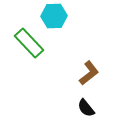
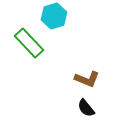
cyan hexagon: rotated 15 degrees counterclockwise
brown L-shape: moved 2 px left, 6 px down; rotated 60 degrees clockwise
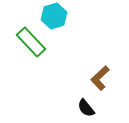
green rectangle: moved 2 px right, 1 px up
brown L-shape: moved 13 px right, 1 px up; rotated 115 degrees clockwise
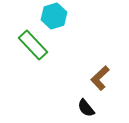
green rectangle: moved 2 px right, 3 px down
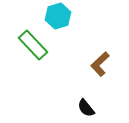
cyan hexagon: moved 4 px right
brown L-shape: moved 14 px up
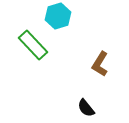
brown L-shape: rotated 15 degrees counterclockwise
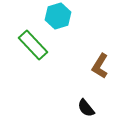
brown L-shape: moved 2 px down
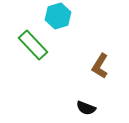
black semicircle: rotated 30 degrees counterclockwise
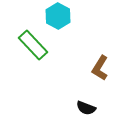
cyan hexagon: rotated 15 degrees counterclockwise
brown L-shape: moved 2 px down
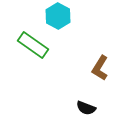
green rectangle: rotated 12 degrees counterclockwise
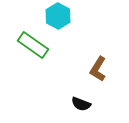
brown L-shape: moved 2 px left, 1 px down
black semicircle: moved 5 px left, 4 px up
